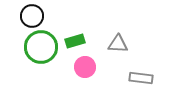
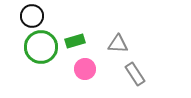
pink circle: moved 2 px down
gray rectangle: moved 6 px left, 4 px up; rotated 50 degrees clockwise
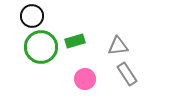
gray triangle: moved 2 px down; rotated 10 degrees counterclockwise
pink circle: moved 10 px down
gray rectangle: moved 8 px left
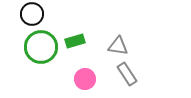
black circle: moved 2 px up
gray triangle: rotated 15 degrees clockwise
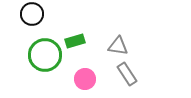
green circle: moved 4 px right, 8 px down
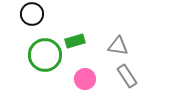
gray rectangle: moved 2 px down
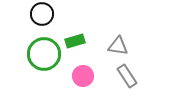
black circle: moved 10 px right
green circle: moved 1 px left, 1 px up
pink circle: moved 2 px left, 3 px up
